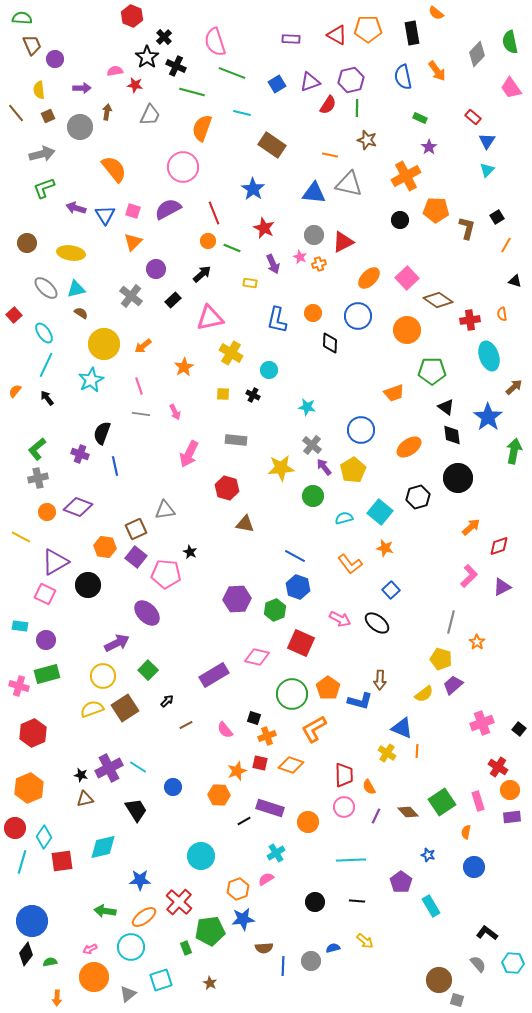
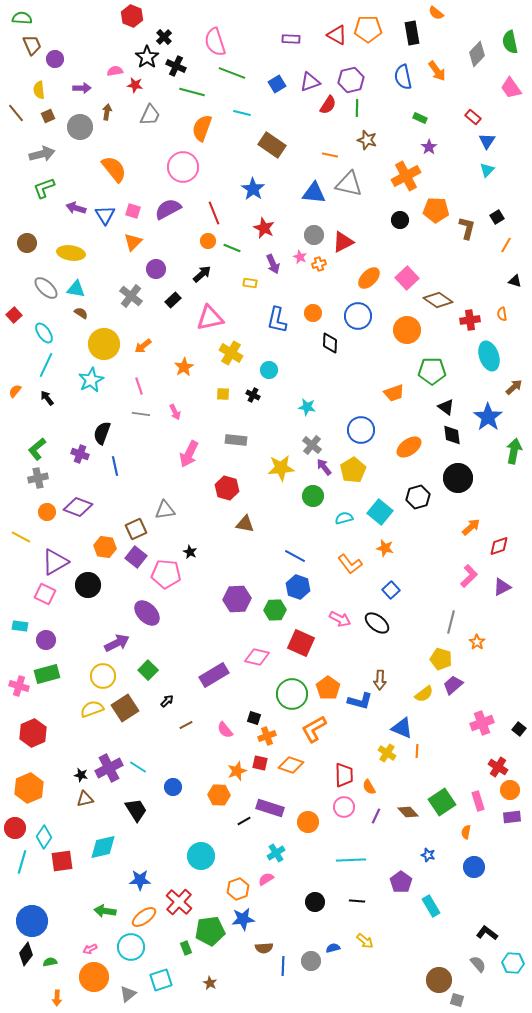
cyan triangle at (76, 289): rotated 24 degrees clockwise
green hexagon at (275, 610): rotated 20 degrees clockwise
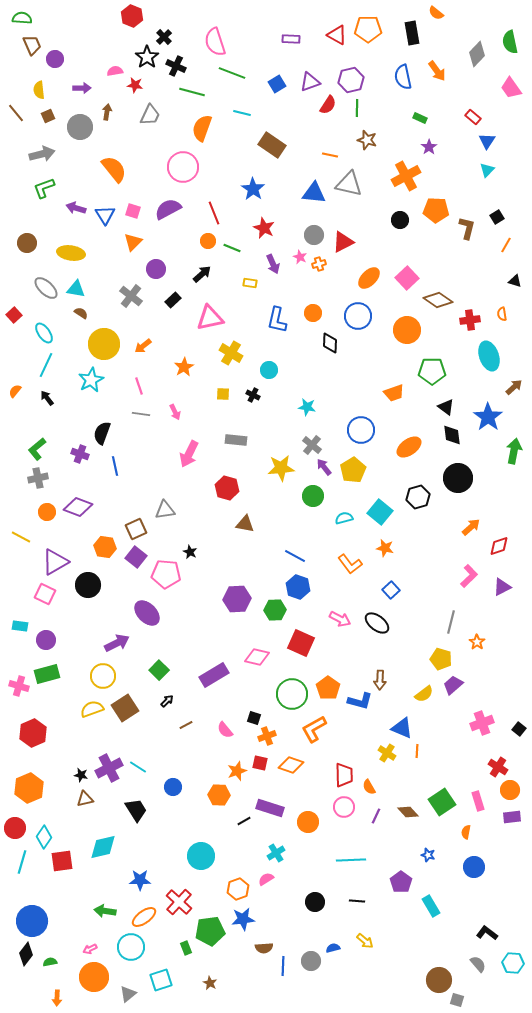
green square at (148, 670): moved 11 px right
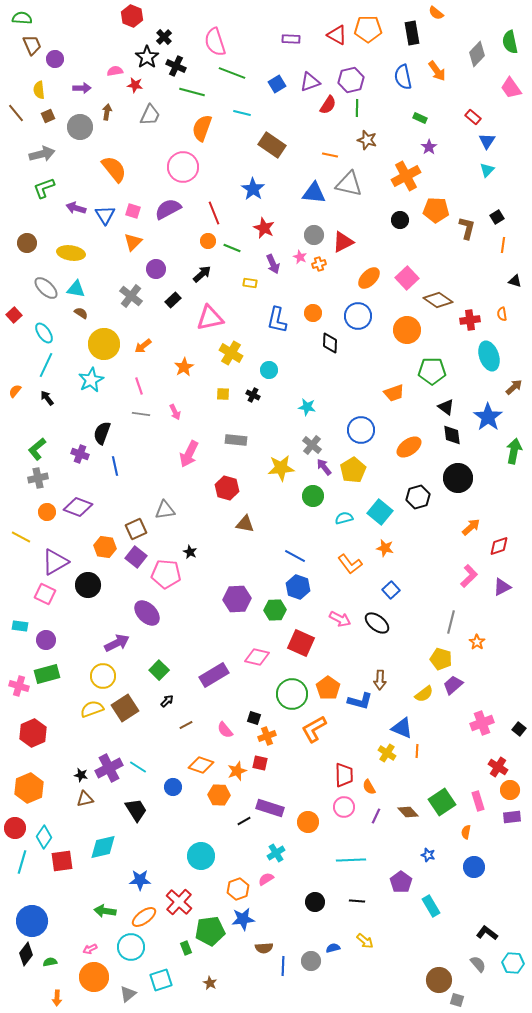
orange line at (506, 245): moved 3 px left; rotated 21 degrees counterclockwise
orange diamond at (291, 765): moved 90 px left
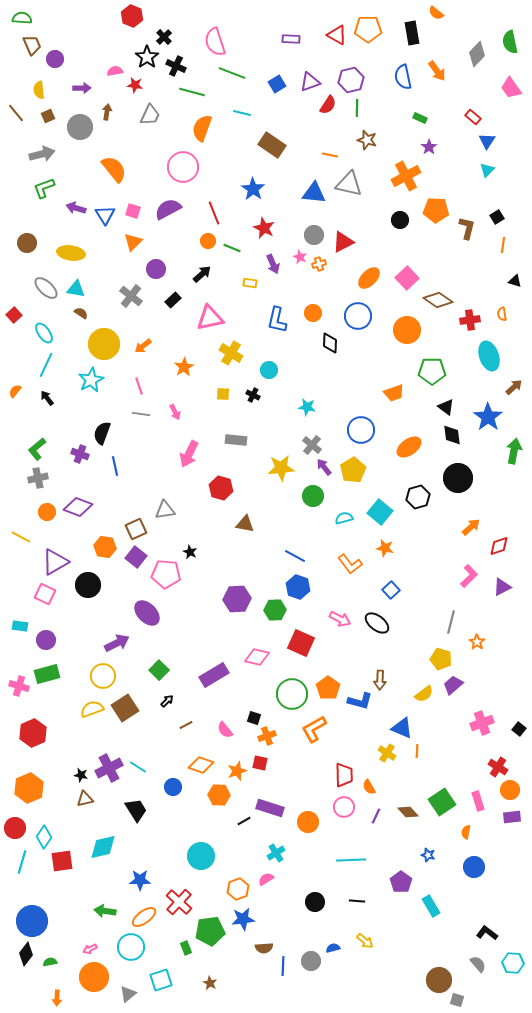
red hexagon at (227, 488): moved 6 px left
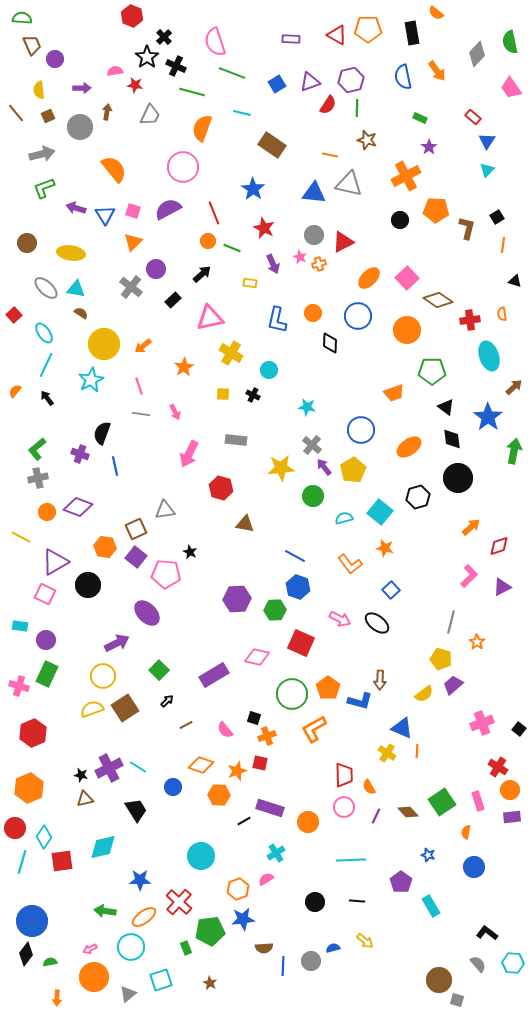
gray cross at (131, 296): moved 9 px up
black diamond at (452, 435): moved 4 px down
green rectangle at (47, 674): rotated 50 degrees counterclockwise
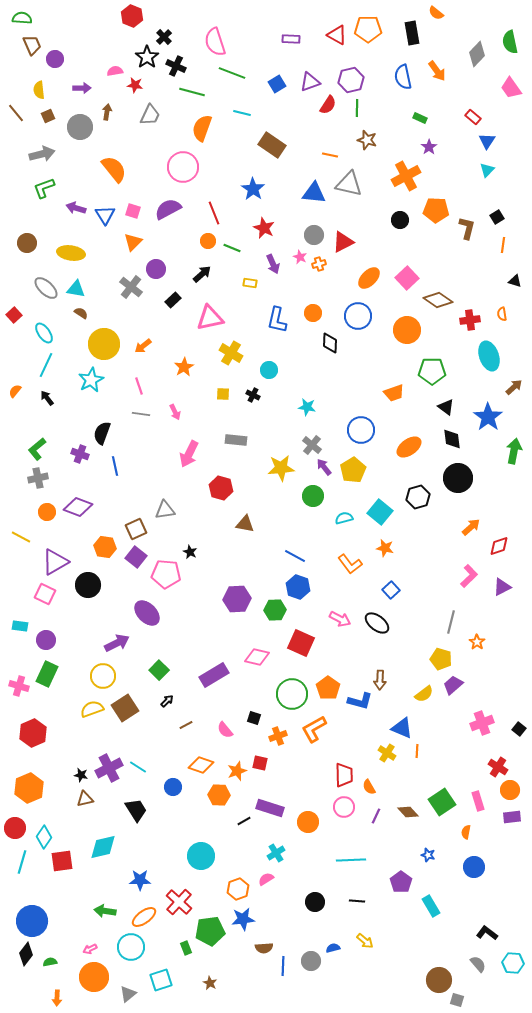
orange cross at (267, 736): moved 11 px right
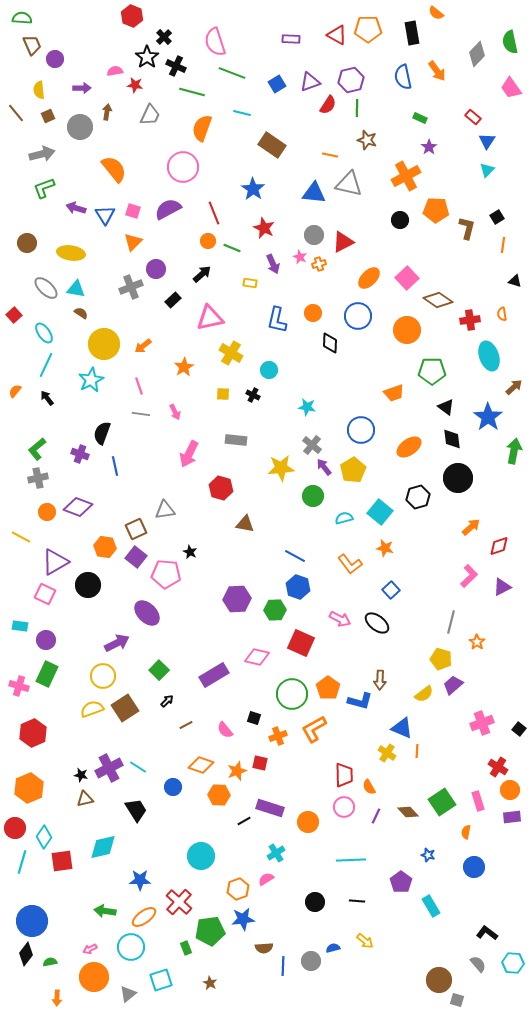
gray cross at (131, 287): rotated 30 degrees clockwise
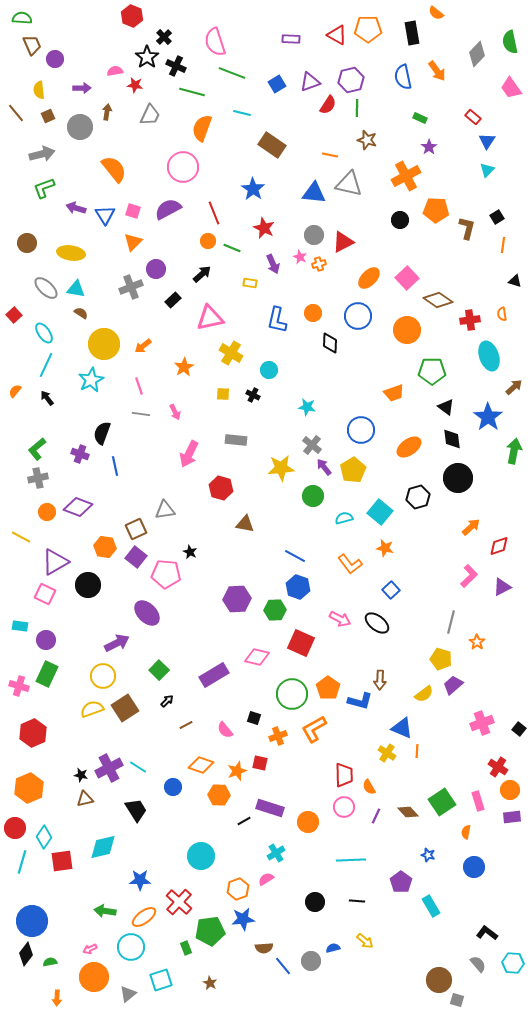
blue line at (283, 966): rotated 42 degrees counterclockwise
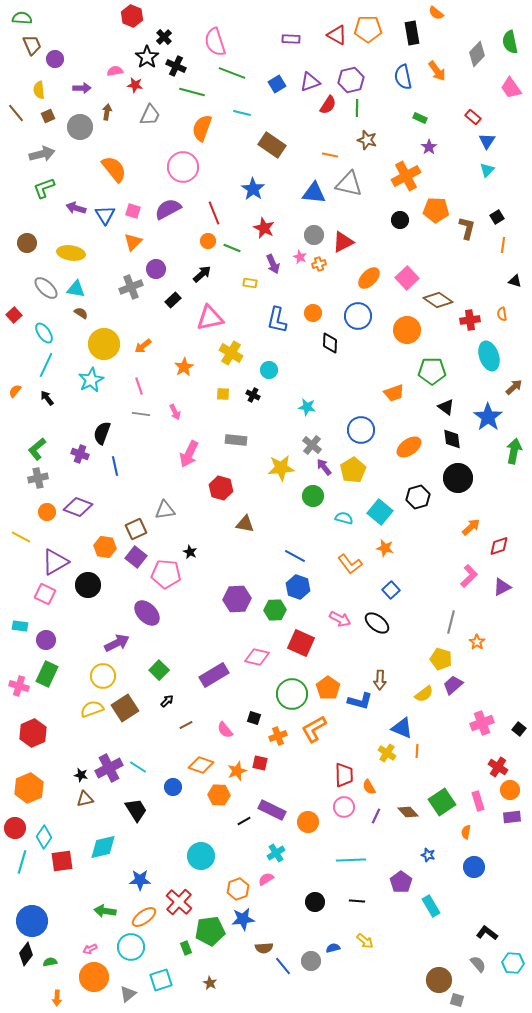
cyan semicircle at (344, 518): rotated 30 degrees clockwise
purple rectangle at (270, 808): moved 2 px right, 2 px down; rotated 8 degrees clockwise
